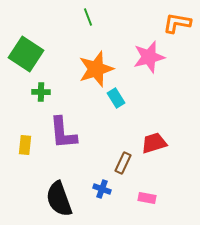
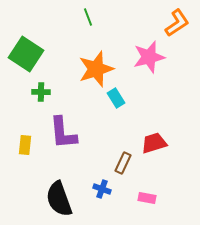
orange L-shape: rotated 136 degrees clockwise
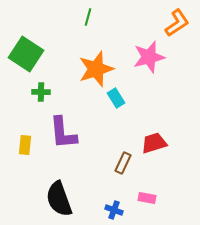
green line: rotated 36 degrees clockwise
blue cross: moved 12 px right, 21 px down
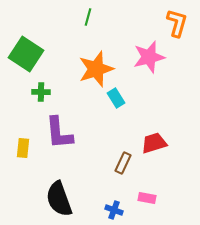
orange L-shape: rotated 40 degrees counterclockwise
purple L-shape: moved 4 px left
yellow rectangle: moved 2 px left, 3 px down
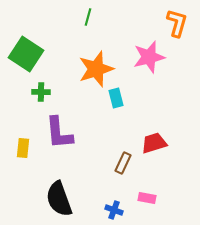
cyan rectangle: rotated 18 degrees clockwise
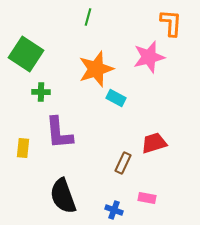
orange L-shape: moved 6 px left; rotated 12 degrees counterclockwise
cyan rectangle: rotated 48 degrees counterclockwise
black semicircle: moved 4 px right, 3 px up
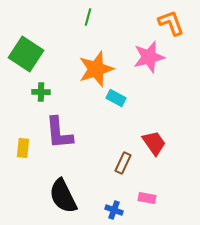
orange L-shape: rotated 24 degrees counterclockwise
red trapezoid: rotated 72 degrees clockwise
black semicircle: rotated 6 degrees counterclockwise
